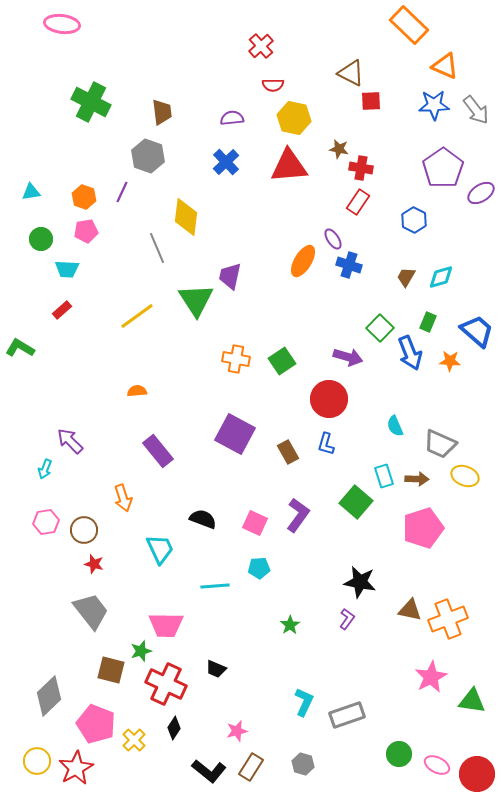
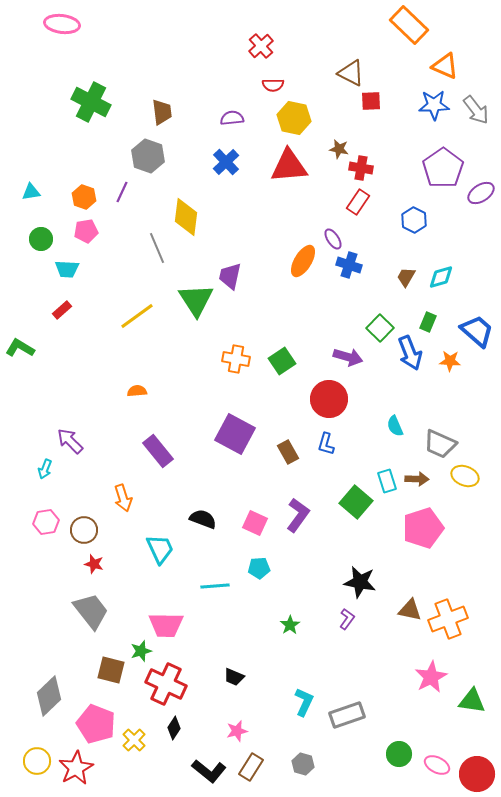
cyan rectangle at (384, 476): moved 3 px right, 5 px down
black trapezoid at (216, 669): moved 18 px right, 8 px down
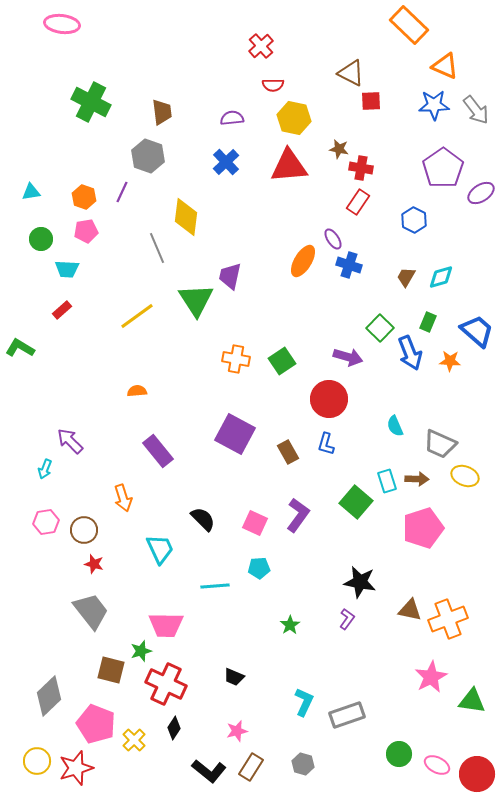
black semicircle at (203, 519): rotated 24 degrees clockwise
red star at (76, 768): rotated 12 degrees clockwise
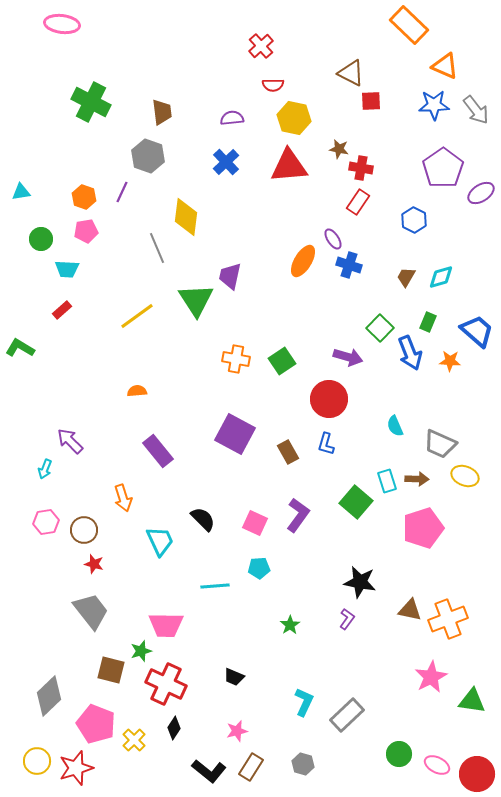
cyan triangle at (31, 192): moved 10 px left
cyan trapezoid at (160, 549): moved 8 px up
gray rectangle at (347, 715): rotated 24 degrees counterclockwise
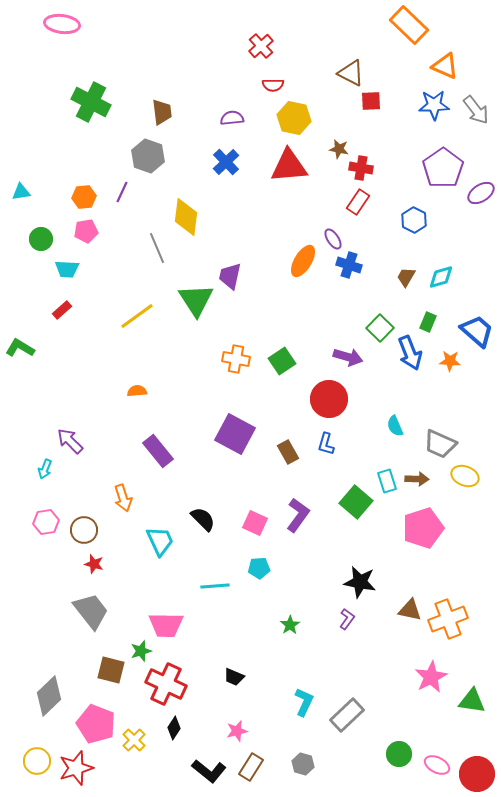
orange hexagon at (84, 197): rotated 25 degrees counterclockwise
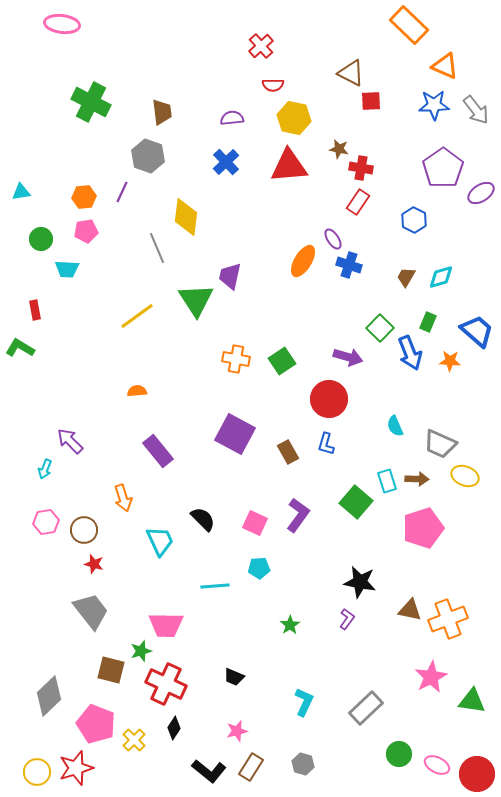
red rectangle at (62, 310): moved 27 px left; rotated 60 degrees counterclockwise
gray rectangle at (347, 715): moved 19 px right, 7 px up
yellow circle at (37, 761): moved 11 px down
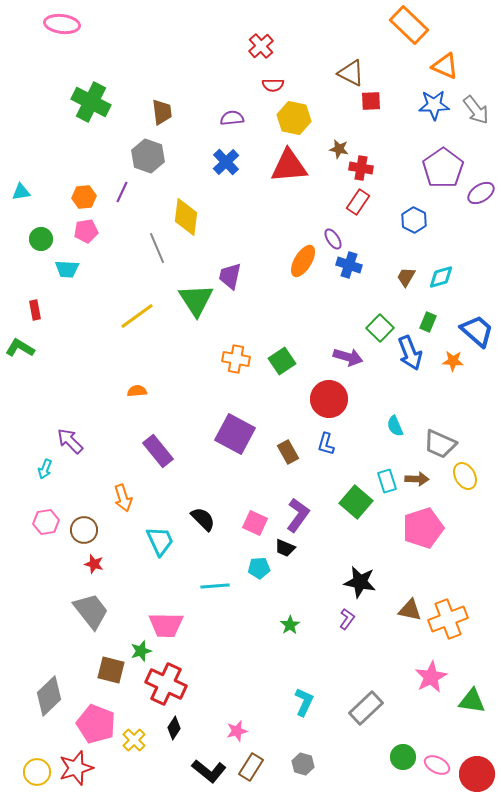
orange star at (450, 361): moved 3 px right
yellow ellipse at (465, 476): rotated 40 degrees clockwise
black trapezoid at (234, 677): moved 51 px right, 129 px up
green circle at (399, 754): moved 4 px right, 3 px down
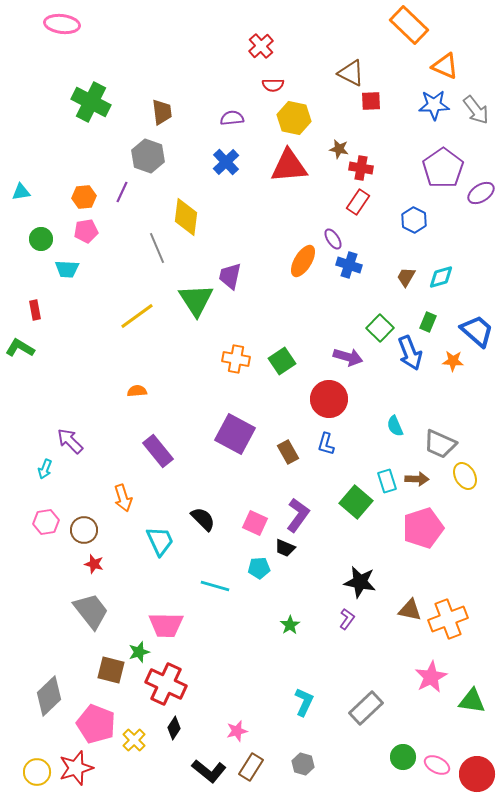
cyan line at (215, 586): rotated 20 degrees clockwise
green star at (141, 651): moved 2 px left, 1 px down
